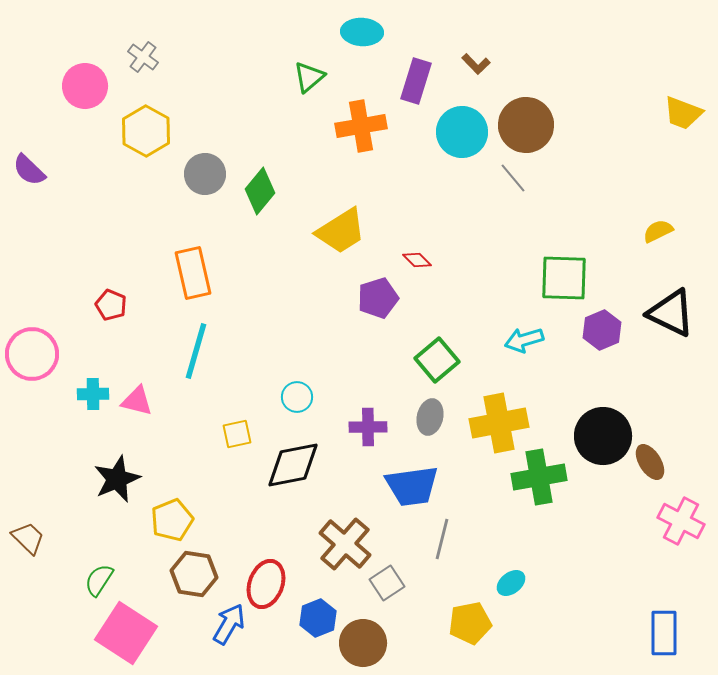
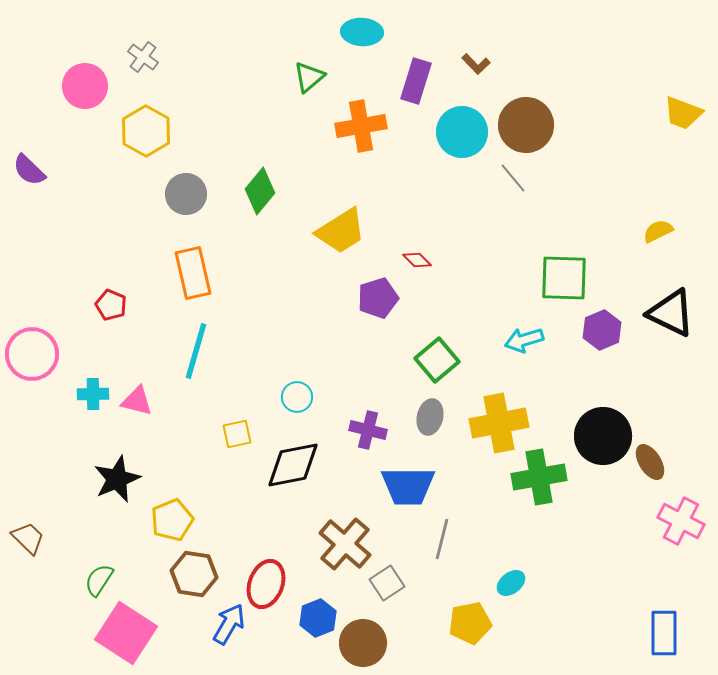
gray circle at (205, 174): moved 19 px left, 20 px down
purple cross at (368, 427): moved 3 px down; rotated 15 degrees clockwise
blue trapezoid at (412, 486): moved 4 px left; rotated 8 degrees clockwise
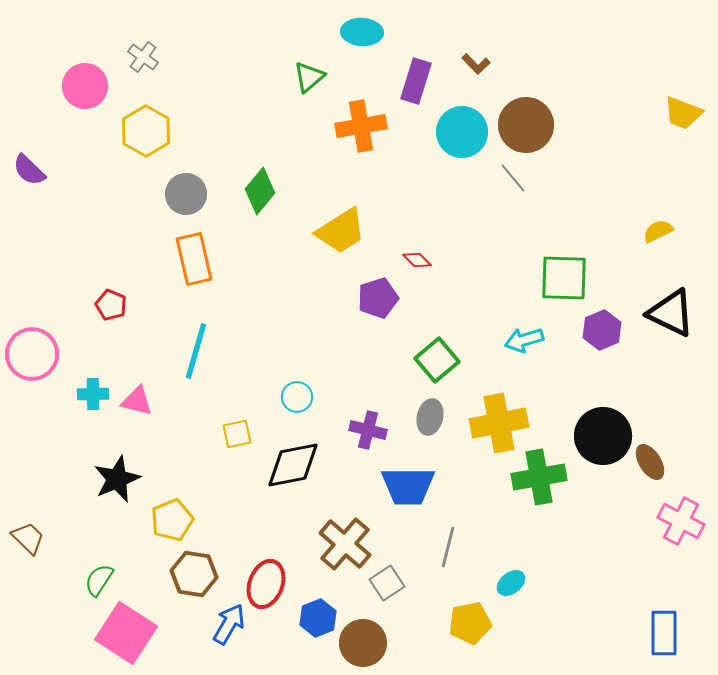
orange rectangle at (193, 273): moved 1 px right, 14 px up
gray line at (442, 539): moved 6 px right, 8 px down
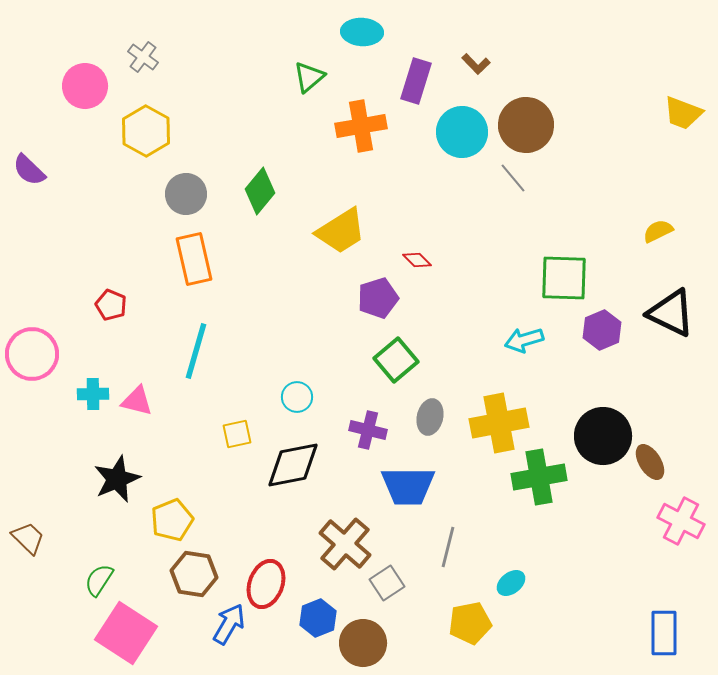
green square at (437, 360): moved 41 px left
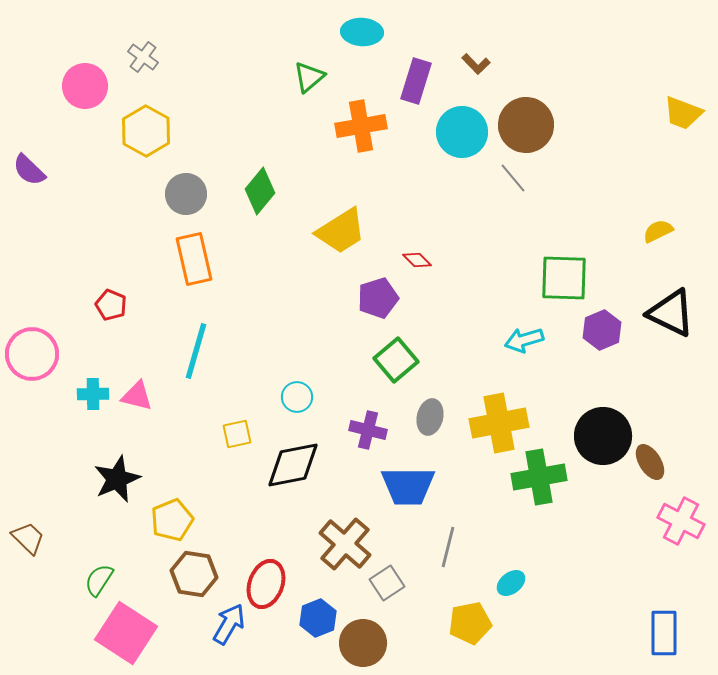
pink triangle at (137, 401): moved 5 px up
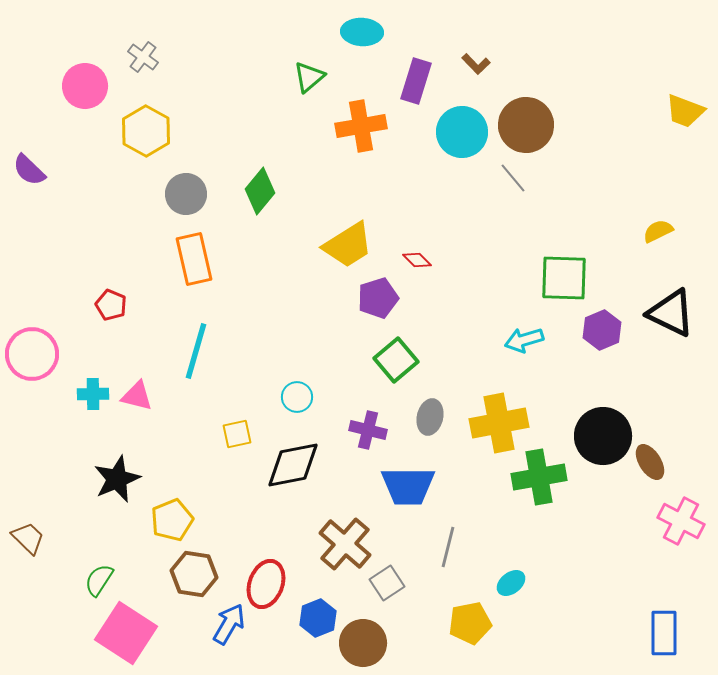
yellow trapezoid at (683, 113): moved 2 px right, 2 px up
yellow trapezoid at (341, 231): moved 7 px right, 14 px down
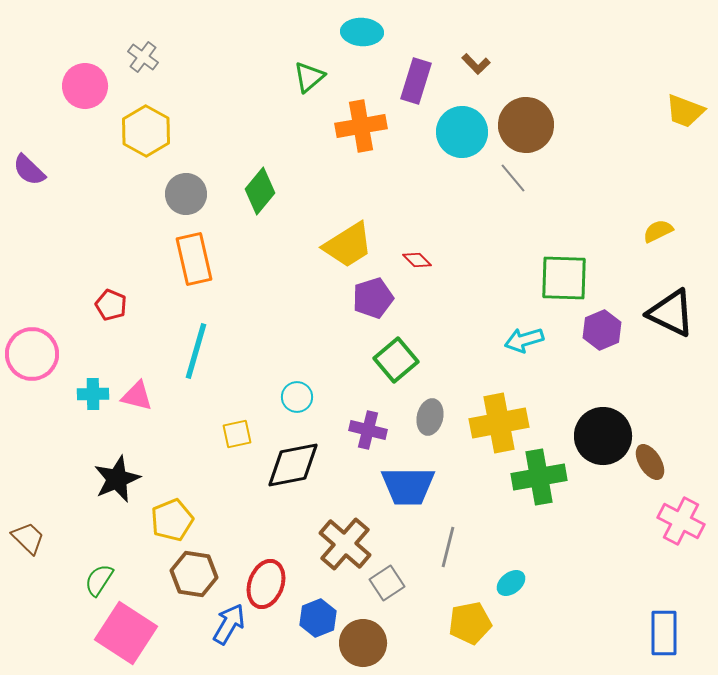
purple pentagon at (378, 298): moved 5 px left
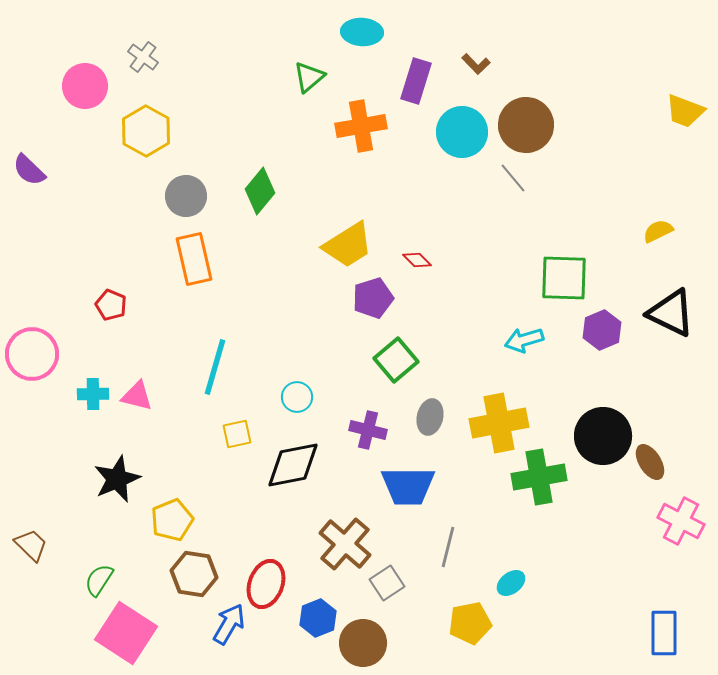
gray circle at (186, 194): moved 2 px down
cyan line at (196, 351): moved 19 px right, 16 px down
brown trapezoid at (28, 538): moved 3 px right, 7 px down
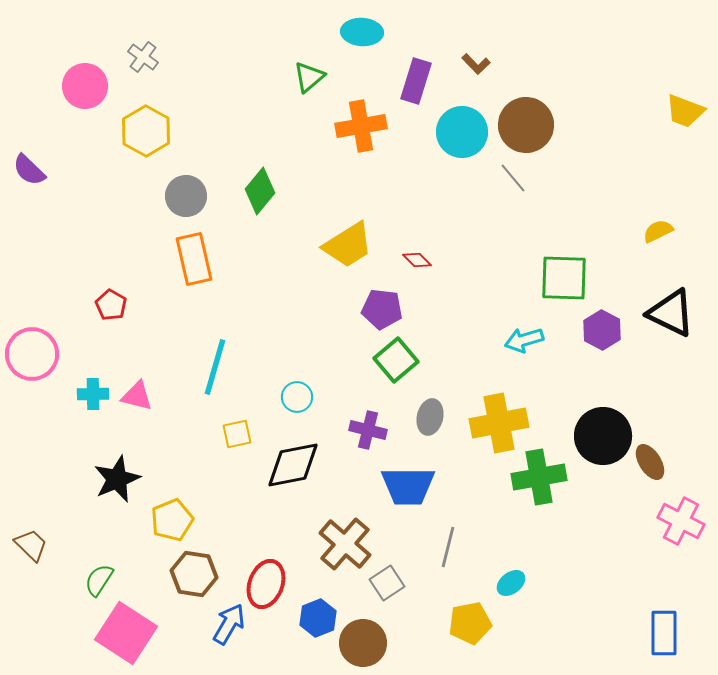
purple pentagon at (373, 298): moved 9 px right, 11 px down; rotated 24 degrees clockwise
red pentagon at (111, 305): rotated 8 degrees clockwise
purple hexagon at (602, 330): rotated 9 degrees counterclockwise
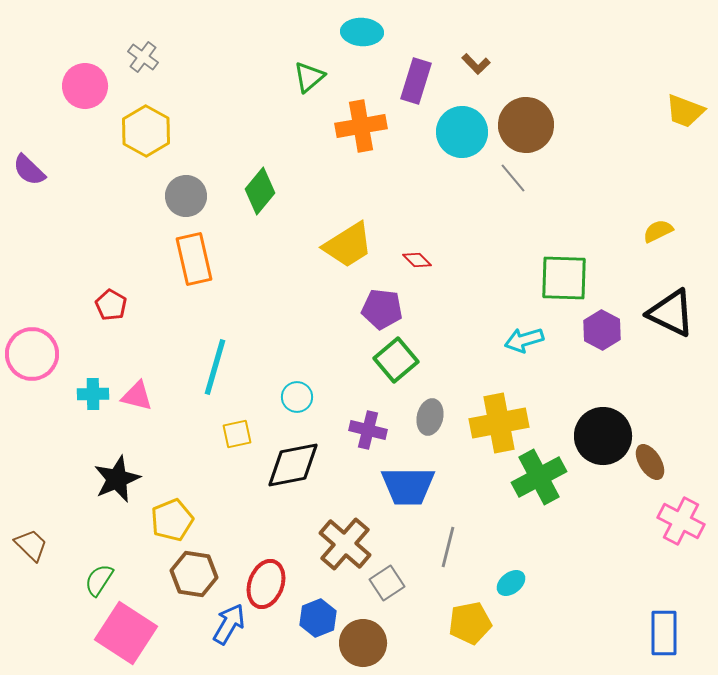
green cross at (539, 477): rotated 18 degrees counterclockwise
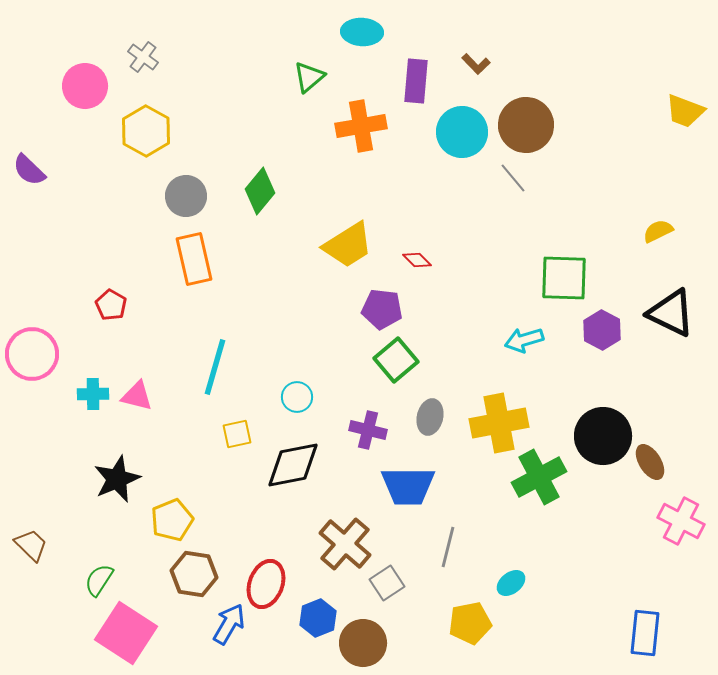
purple rectangle at (416, 81): rotated 12 degrees counterclockwise
blue rectangle at (664, 633): moved 19 px left; rotated 6 degrees clockwise
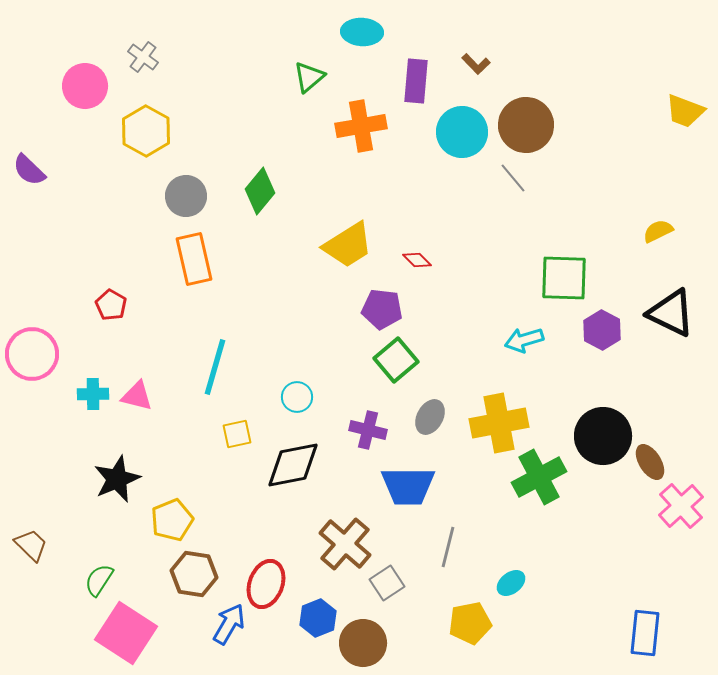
gray ellipse at (430, 417): rotated 16 degrees clockwise
pink cross at (681, 521): moved 15 px up; rotated 21 degrees clockwise
